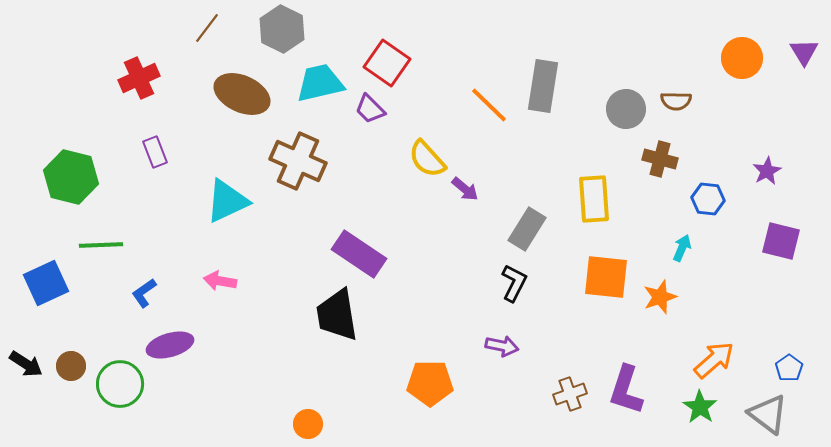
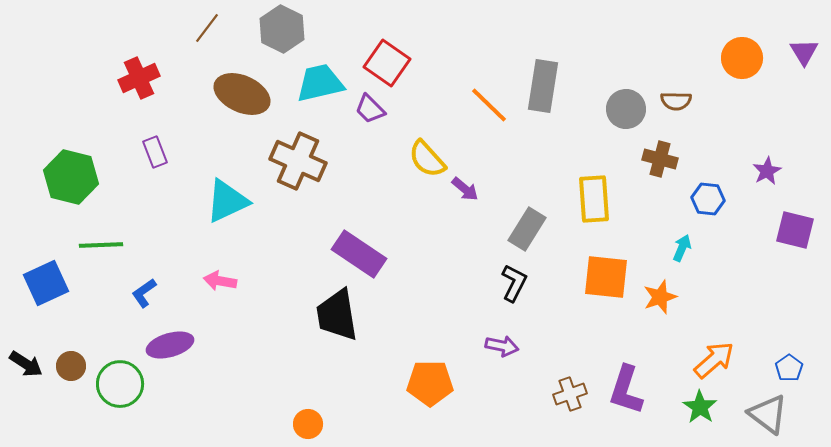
purple square at (781, 241): moved 14 px right, 11 px up
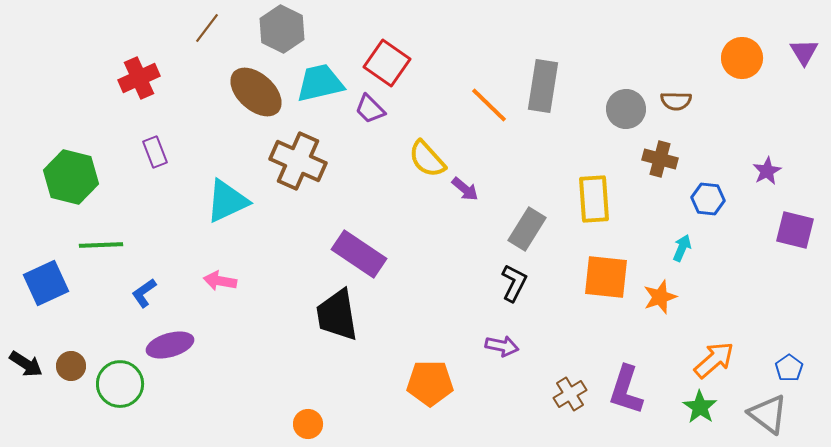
brown ellipse at (242, 94): moved 14 px right, 2 px up; rotated 18 degrees clockwise
brown cross at (570, 394): rotated 12 degrees counterclockwise
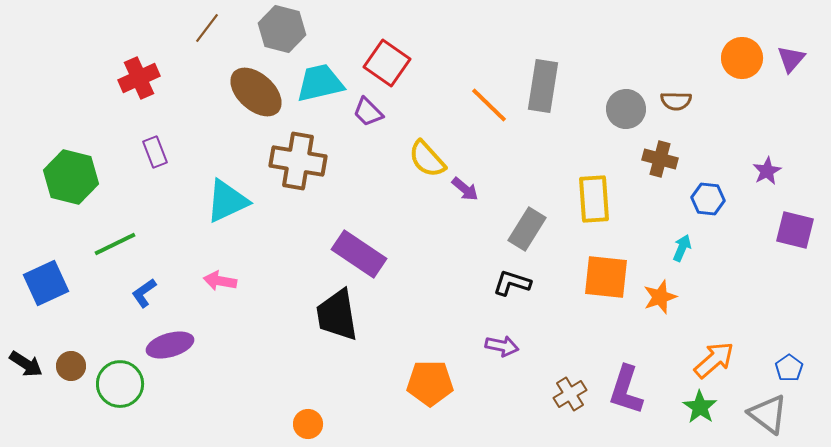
gray hexagon at (282, 29): rotated 12 degrees counterclockwise
purple triangle at (804, 52): moved 13 px left, 7 px down; rotated 12 degrees clockwise
purple trapezoid at (370, 109): moved 2 px left, 3 px down
brown cross at (298, 161): rotated 14 degrees counterclockwise
green line at (101, 245): moved 14 px right, 1 px up; rotated 24 degrees counterclockwise
black L-shape at (514, 283): moved 2 px left; rotated 99 degrees counterclockwise
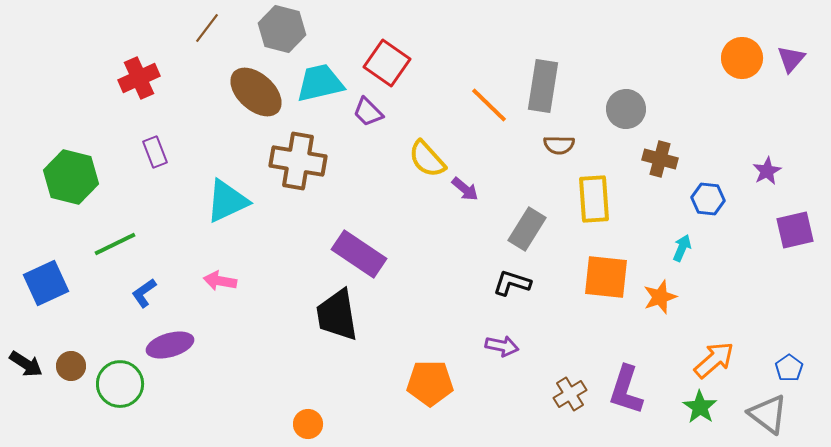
brown semicircle at (676, 101): moved 117 px left, 44 px down
purple square at (795, 230): rotated 27 degrees counterclockwise
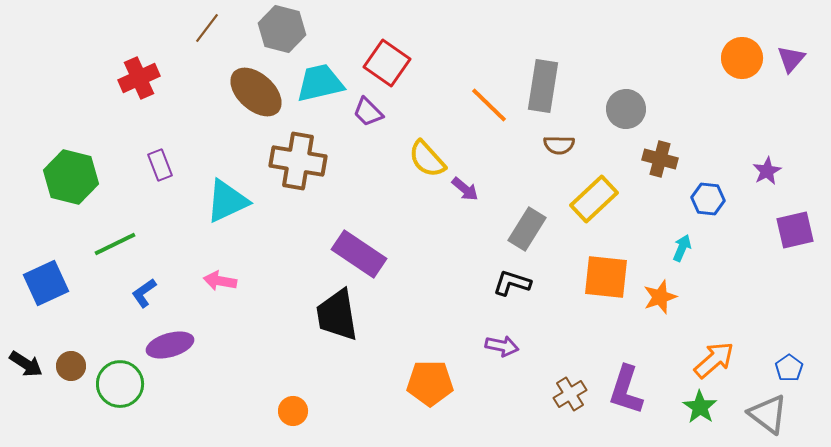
purple rectangle at (155, 152): moved 5 px right, 13 px down
yellow rectangle at (594, 199): rotated 51 degrees clockwise
orange circle at (308, 424): moved 15 px left, 13 px up
